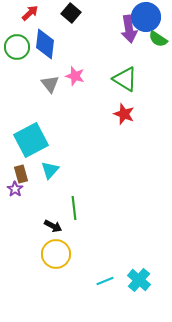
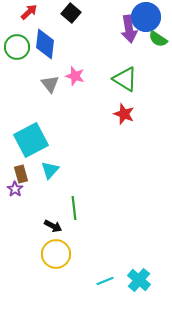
red arrow: moved 1 px left, 1 px up
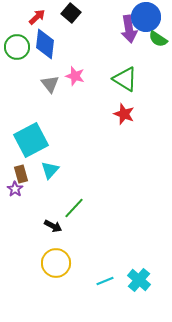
red arrow: moved 8 px right, 5 px down
green line: rotated 50 degrees clockwise
yellow circle: moved 9 px down
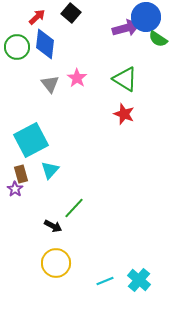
purple arrow: moved 3 px left, 1 px up; rotated 96 degrees counterclockwise
pink star: moved 2 px right, 2 px down; rotated 18 degrees clockwise
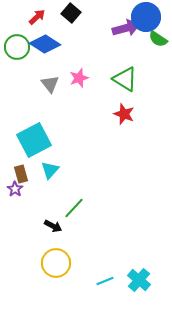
blue diamond: rotated 64 degrees counterclockwise
pink star: moved 2 px right; rotated 18 degrees clockwise
cyan square: moved 3 px right
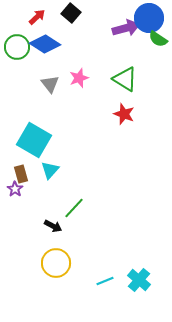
blue circle: moved 3 px right, 1 px down
cyan square: rotated 32 degrees counterclockwise
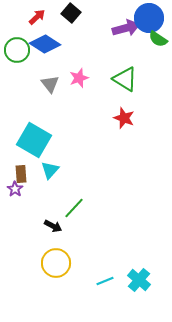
green circle: moved 3 px down
red star: moved 4 px down
brown rectangle: rotated 12 degrees clockwise
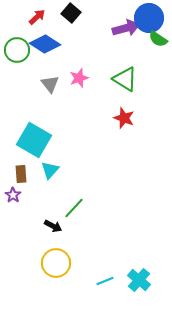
purple star: moved 2 px left, 6 px down
